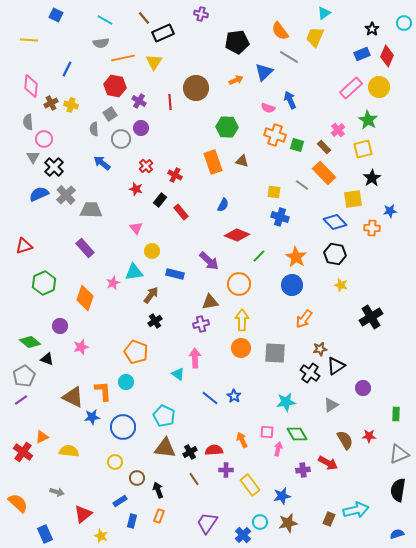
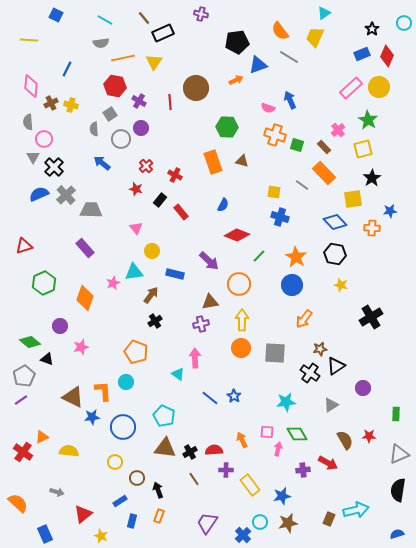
blue triangle at (264, 72): moved 6 px left, 7 px up; rotated 24 degrees clockwise
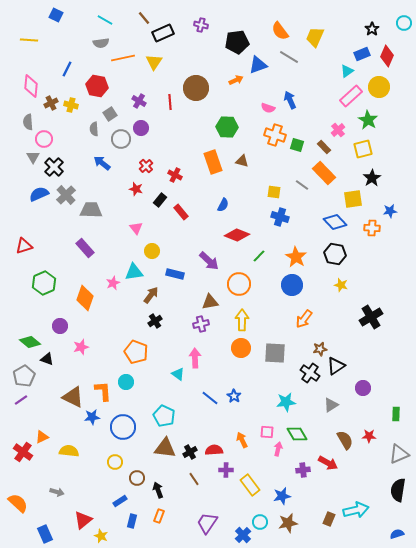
cyan triangle at (324, 13): moved 23 px right, 58 px down
purple cross at (201, 14): moved 11 px down
red hexagon at (115, 86): moved 18 px left
pink rectangle at (351, 88): moved 8 px down
red triangle at (83, 514): moved 6 px down
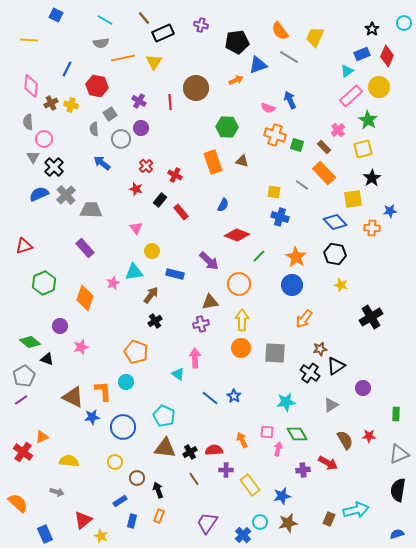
yellow semicircle at (69, 451): moved 10 px down
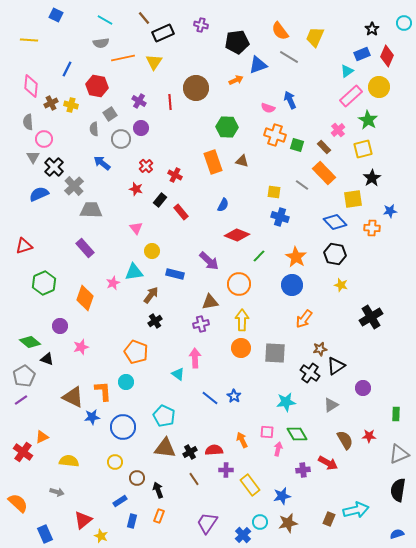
gray cross at (66, 195): moved 8 px right, 9 px up
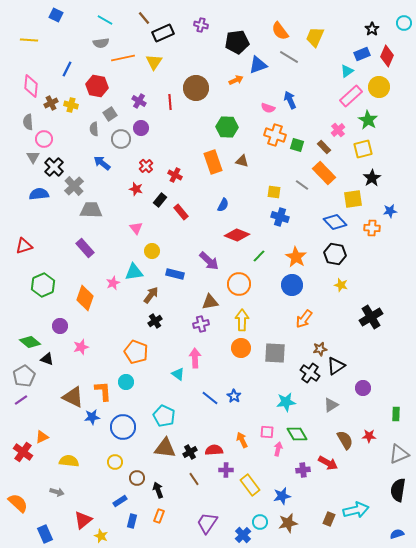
blue semicircle at (39, 194): rotated 18 degrees clockwise
green hexagon at (44, 283): moved 1 px left, 2 px down
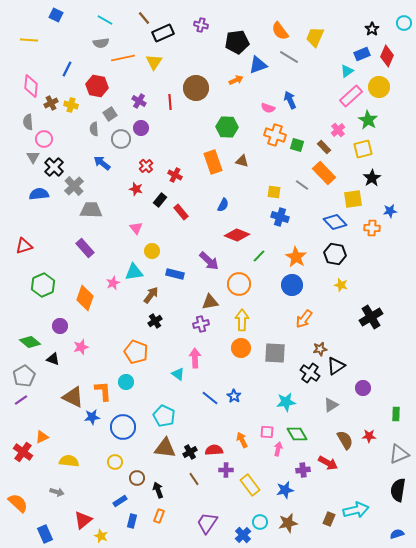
black triangle at (47, 359): moved 6 px right
blue star at (282, 496): moved 3 px right, 6 px up
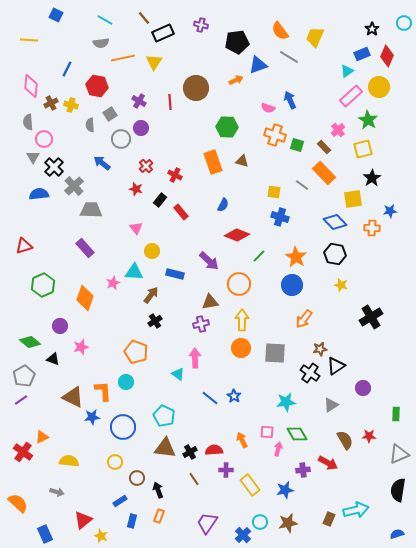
gray semicircle at (94, 129): moved 4 px left, 4 px up
cyan triangle at (134, 272): rotated 12 degrees clockwise
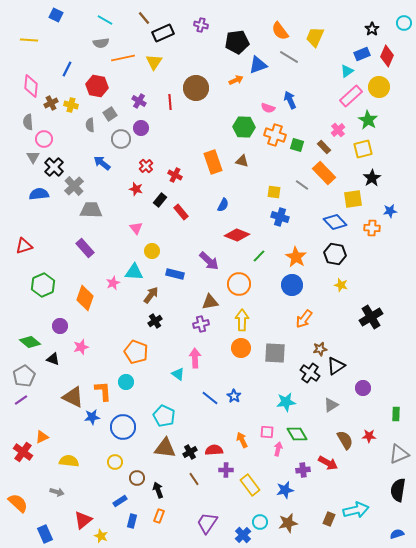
green hexagon at (227, 127): moved 17 px right
